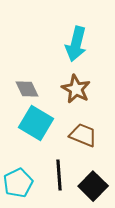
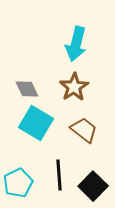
brown star: moved 2 px left, 2 px up; rotated 12 degrees clockwise
brown trapezoid: moved 1 px right, 5 px up; rotated 16 degrees clockwise
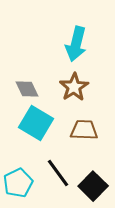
brown trapezoid: rotated 36 degrees counterclockwise
black line: moved 1 px left, 2 px up; rotated 32 degrees counterclockwise
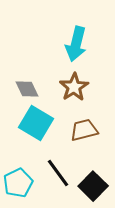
brown trapezoid: rotated 16 degrees counterclockwise
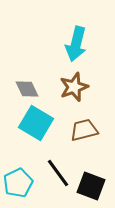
brown star: rotated 12 degrees clockwise
black square: moved 2 px left; rotated 24 degrees counterclockwise
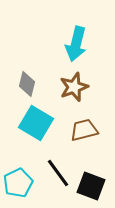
gray diamond: moved 5 px up; rotated 40 degrees clockwise
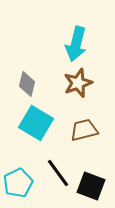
brown star: moved 4 px right, 4 px up
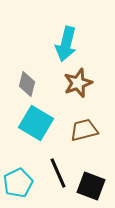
cyan arrow: moved 10 px left
black line: rotated 12 degrees clockwise
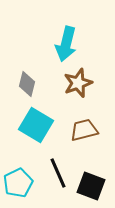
cyan square: moved 2 px down
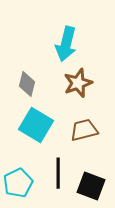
black line: rotated 24 degrees clockwise
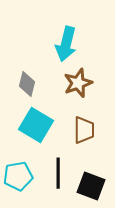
brown trapezoid: rotated 104 degrees clockwise
cyan pentagon: moved 7 px up; rotated 16 degrees clockwise
